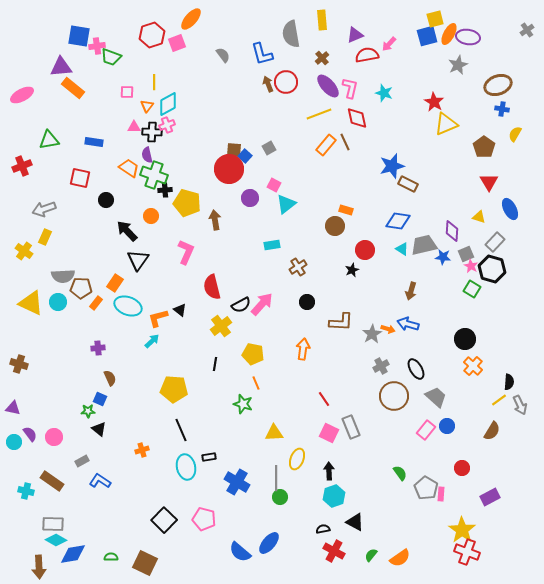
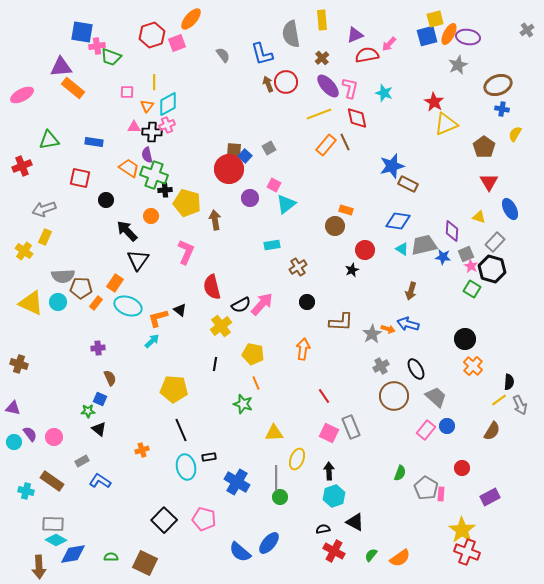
blue square at (79, 36): moved 3 px right, 4 px up
red line at (324, 399): moved 3 px up
green semicircle at (400, 473): rotated 56 degrees clockwise
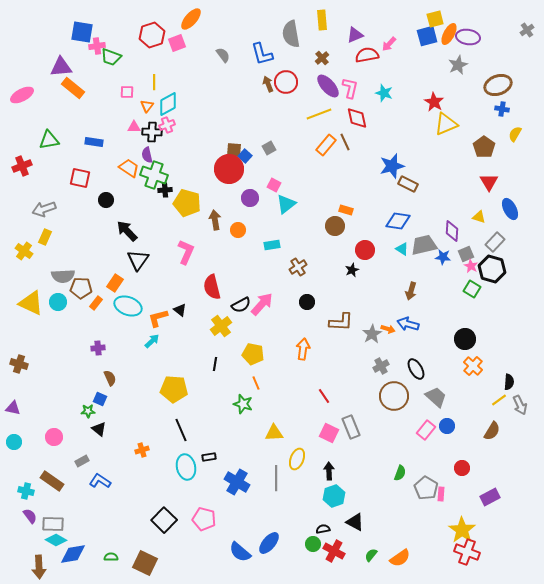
orange circle at (151, 216): moved 87 px right, 14 px down
purple semicircle at (30, 434): moved 82 px down
green circle at (280, 497): moved 33 px right, 47 px down
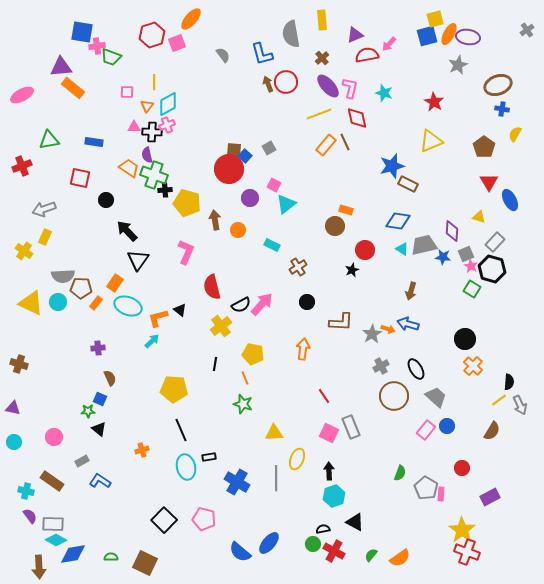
yellow triangle at (446, 124): moved 15 px left, 17 px down
blue ellipse at (510, 209): moved 9 px up
cyan rectangle at (272, 245): rotated 35 degrees clockwise
orange line at (256, 383): moved 11 px left, 5 px up
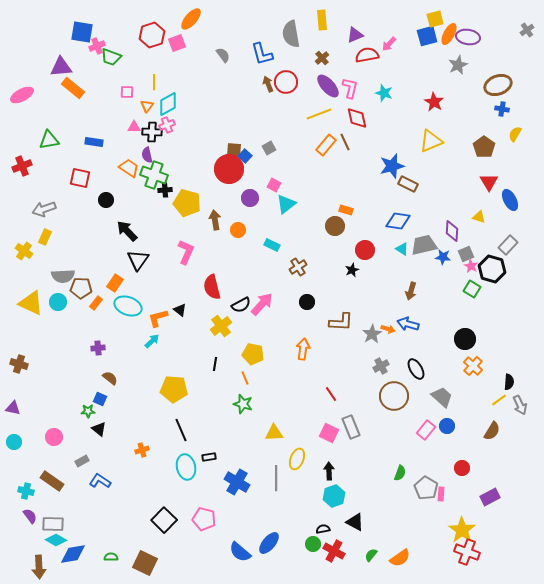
pink cross at (97, 46): rotated 14 degrees counterclockwise
gray rectangle at (495, 242): moved 13 px right, 3 px down
brown semicircle at (110, 378): rotated 28 degrees counterclockwise
red line at (324, 396): moved 7 px right, 2 px up
gray trapezoid at (436, 397): moved 6 px right
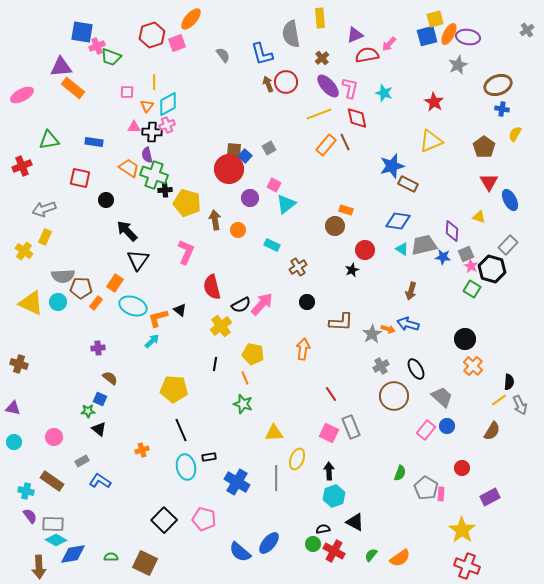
yellow rectangle at (322, 20): moved 2 px left, 2 px up
cyan ellipse at (128, 306): moved 5 px right
red cross at (467, 552): moved 14 px down
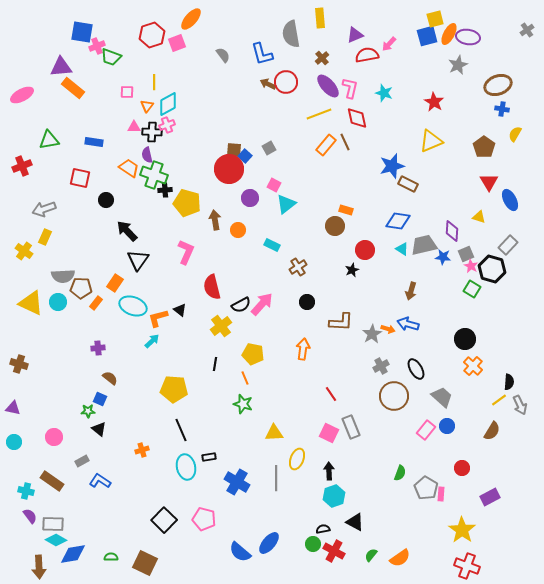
brown arrow at (268, 84): rotated 42 degrees counterclockwise
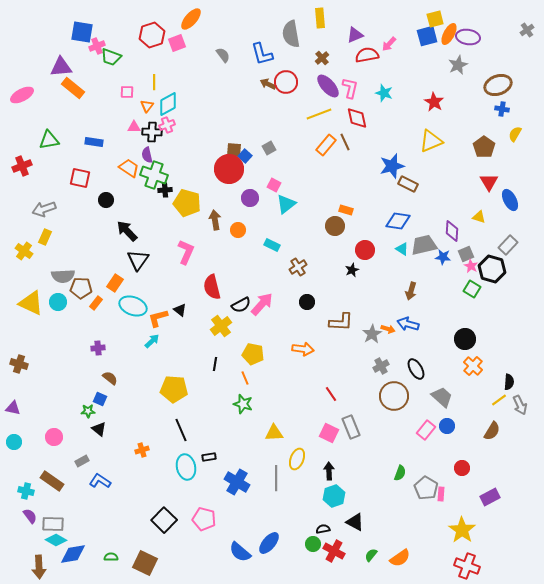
orange arrow at (303, 349): rotated 90 degrees clockwise
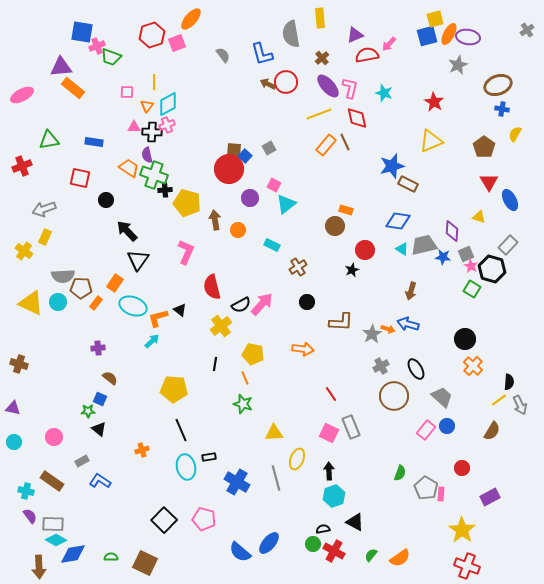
gray line at (276, 478): rotated 15 degrees counterclockwise
